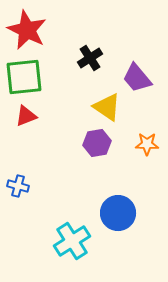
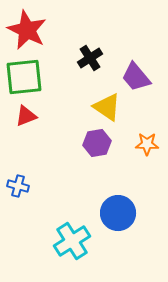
purple trapezoid: moved 1 px left, 1 px up
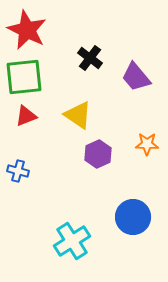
black cross: rotated 20 degrees counterclockwise
yellow triangle: moved 29 px left, 8 px down
purple hexagon: moved 1 px right, 11 px down; rotated 16 degrees counterclockwise
blue cross: moved 15 px up
blue circle: moved 15 px right, 4 px down
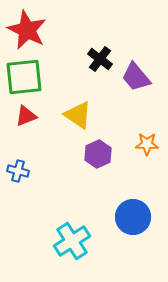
black cross: moved 10 px right, 1 px down
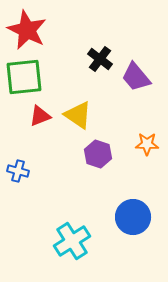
red triangle: moved 14 px right
purple hexagon: rotated 16 degrees counterclockwise
